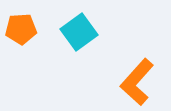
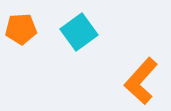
orange L-shape: moved 4 px right, 1 px up
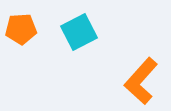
cyan square: rotated 9 degrees clockwise
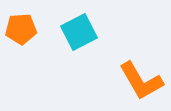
orange L-shape: rotated 72 degrees counterclockwise
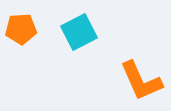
orange L-shape: rotated 6 degrees clockwise
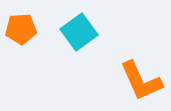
cyan square: rotated 9 degrees counterclockwise
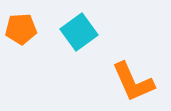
orange L-shape: moved 8 px left, 1 px down
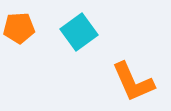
orange pentagon: moved 2 px left, 1 px up
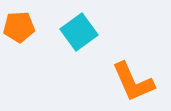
orange pentagon: moved 1 px up
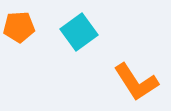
orange L-shape: moved 3 px right; rotated 9 degrees counterclockwise
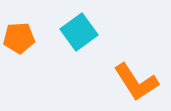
orange pentagon: moved 11 px down
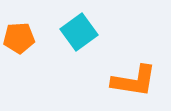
orange L-shape: moved 2 px left, 1 px up; rotated 48 degrees counterclockwise
